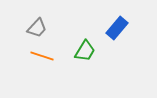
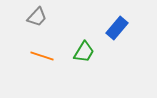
gray trapezoid: moved 11 px up
green trapezoid: moved 1 px left, 1 px down
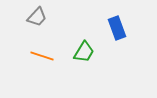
blue rectangle: rotated 60 degrees counterclockwise
